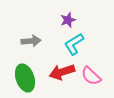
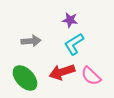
purple star: moved 2 px right; rotated 28 degrees clockwise
green ellipse: rotated 24 degrees counterclockwise
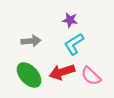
green ellipse: moved 4 px right, 3 px up
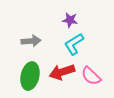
green ellipse: moved 1 px right, 1 px down; rotated 56 degrees clockwise
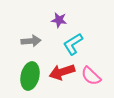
purple star: moved 11 px left
cyan L-shape: moved 1 px left
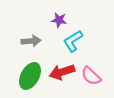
cyan L-shape: moved 3 px up
green ellipse: rotated 16 degrees clockwise
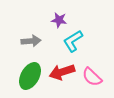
pink semicircle: moved 1 px right, 1 px down
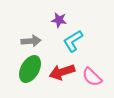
green ellipse: moved 7 px up
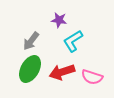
gray arrow: rotated 132 degrees clockwise
pink semicircle: rotated 25 degrees counterclockwise
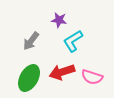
green ellipse: moved 1 px left, 9 px down
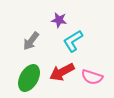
red arrow: rotated 10 degrees counterclockwise
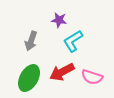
gray arrow: rotated 18 degrees counterclockwise
